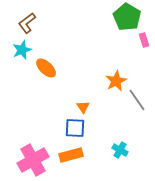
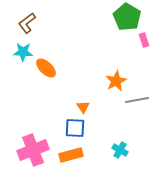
cyan star: moved 1 px right, 2 px down; rotated 24 degrees clockwise
gray line: rotated 65 degrees counterclockwise
pink cross: moved 10 px up; rotated 8 degrees clockwise
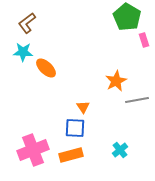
cyan cross: rotated 21 degrees clockwise
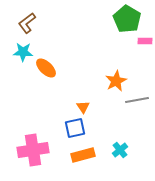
green pentagon: moved 2 px down
pink rectangle: moved 1 px right, 1 px down; rotated 72 degrees counterclockwise
blue square: rotated 15 degrees counterclockwise
pink cross: rotated 12 degrees clockwise
orange rectangle: moved 12 px right
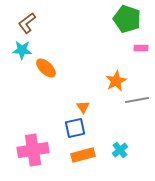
green pentagon: rotated 12 degrees counterclockwise
pink rectangle: moved 4 px left, 7 px down
cyan star: moved 1 px left, 2 px up
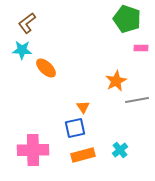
pink cross: rotated 8 degrees clockwise
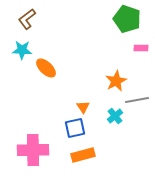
brown L-shape: moved 4 px up
cyan cross: moved 5 px left, 34 px up
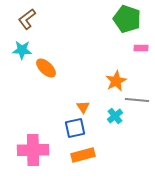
gray line: rotated 15 degrees clockwise
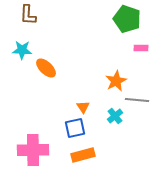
brown L-shape: moved 1 px right, 4 px up; rotated 50 degrees counterclockwise
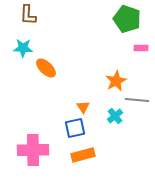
cyan star: moved 1 px right, 2 px up
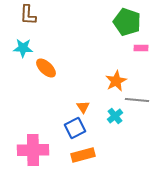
green pentagon: moved 3 px down
blue square: rotated 15 degrees counterclockwise
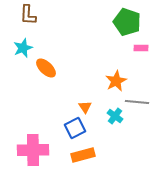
cyan star: rotated 24 degrees counterclockwise
gray line: moved 2 px down
orange triangle: moved 2 px right
cyan cross: rotated 14 degrees counterclockwise
